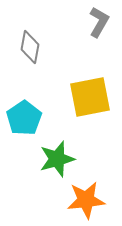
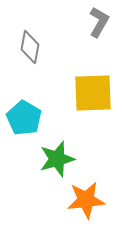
yellow square: moved 3 px right, 4 px up; rotated 9 degrees clockwise
cyan pentagon: rotated 8 degrees counterclockwise
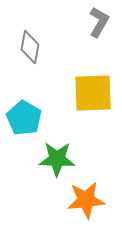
green star: rotated 18 degrees clockwise
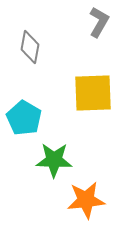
green star: moved 3 px left, 1 px down
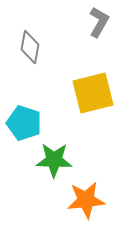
yellow square: rotated 12 degrees counterclockwise
cyan pentagon: moved 5 px down; rotated 12 degrees counterclockwise
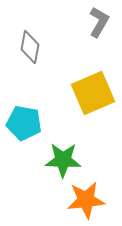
yellow square: rotated 9 degrees counterclockwise
cyan pentagon: rotated 8 degrees counterclockwise
green star: moved 9 px right
